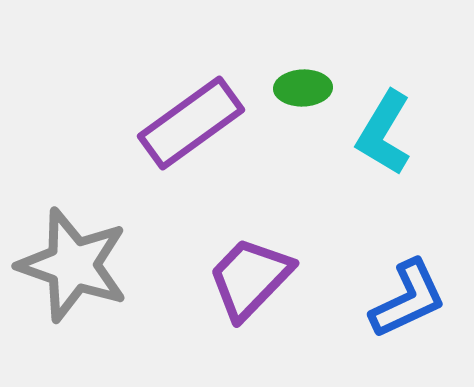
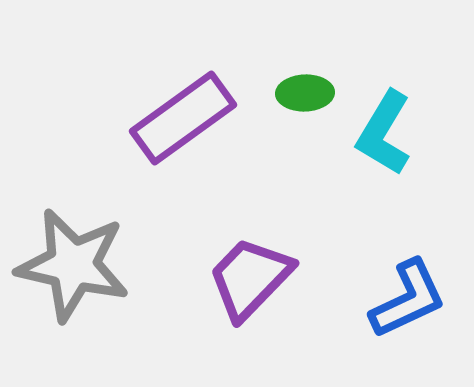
green ellipse: moved 2 px right, 5 px down
purple rectangle: moved 8 px left, 5 px up
gray star: rotated 6 degrees counterclockwise
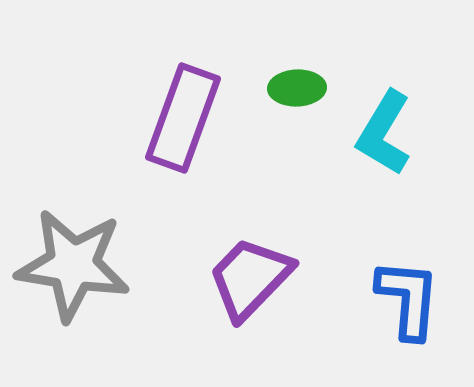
green ellipse: moved 8 px left, 5 px up
purple rectangle: rotated 34 degrees counterclockwise
gray star: rotated 4 degrees counterclockwise
blue L-shape: rotated 60 degrees counterclockwise
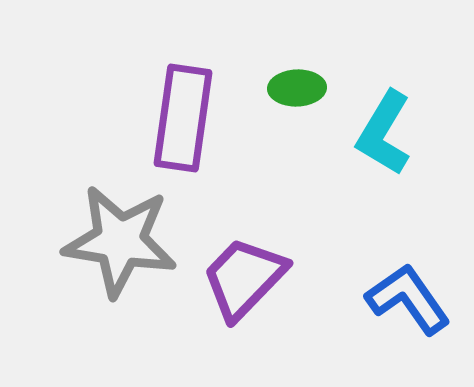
purple rectangle: rotated 12 degrees counterclockwise
gray star: moved 47 px right, 24 px up
purple trapezoid: moved 6 px left
blue L-shape: rotated 40 degrees counterclockwise
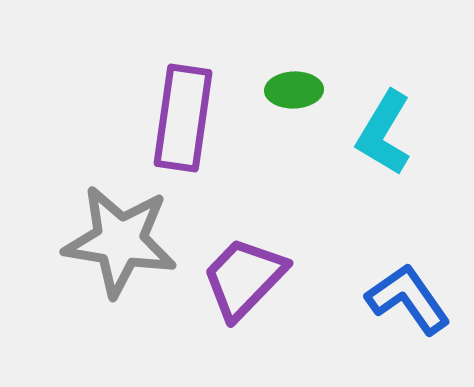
green ellipse: moved 3 px left, 2 px down
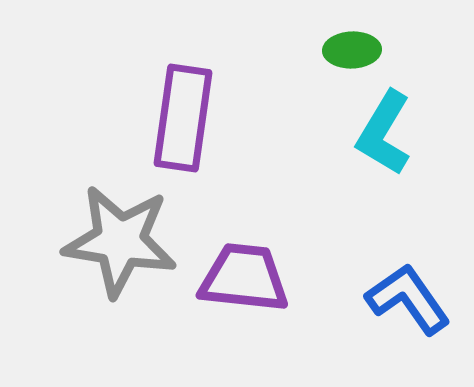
green ellipse: moved 58 px right, 40 px up
purple trapezoid: rotated 52 degrees clockwise
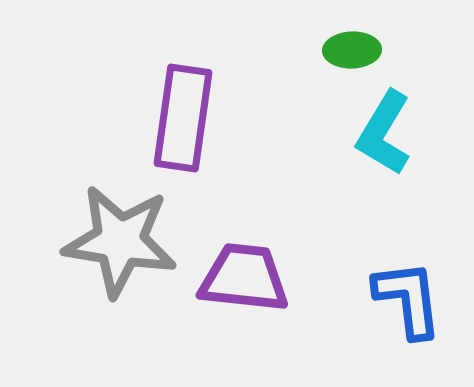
blue L-shape: rotated 28 degrees clockwise
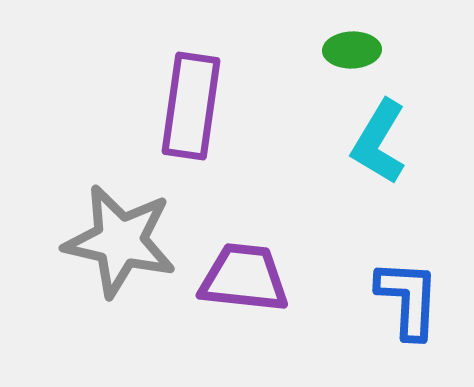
purple rectangle: moved 8 px right, 12 px up
cyan L-shape: moved 5 px left, 9 px down
gray star: rotated 4 degrees clockwise
blue L-shape: rotated 10 degrees clockwise
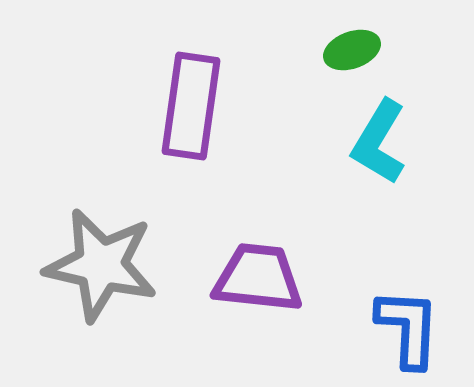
green ellipse: rotated 18 degrees counterclockwise
gray star: moved 19 px left, 24 px down
purple trapezoid: moved 14 px right
blue L-shape: moved 29 px down
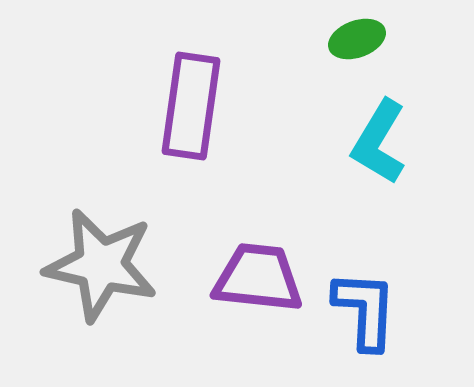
green ellipse: moved 5 px right, 11 px up
blue L-shape: moved 43 px left, 18 px up
